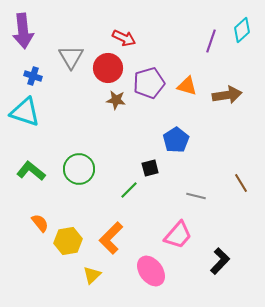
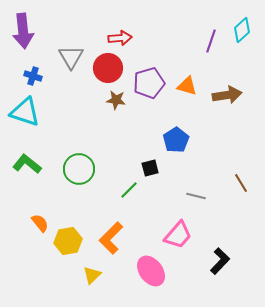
red arrow: moved 4 px left; rotated 30 degrees counterclockwise
green L-shape: moved 4 px left, 7 px up
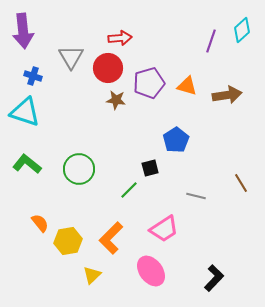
pink trapezoid: moved 14 px left, 6 px up; rotated 16 degrees clockwise
black L-shape: moved 6 px left, 17 px down
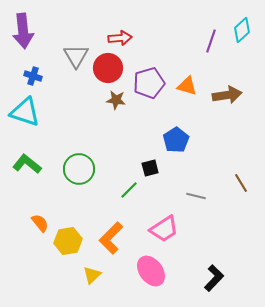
gray triangle: moved 5 px right, 1 px up
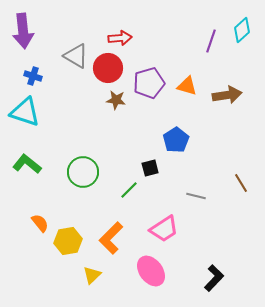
gray triangle: rotated 28 degrees counterclockwise
green circle: moved 4 px right, 3 px down
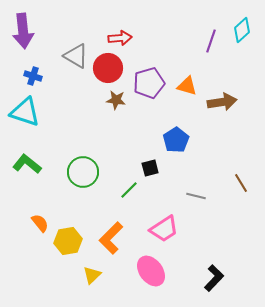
brown arrow: moved 5 px left, 7 px down
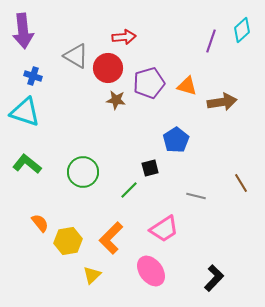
red arrow: moved 4 px right, 1 px up
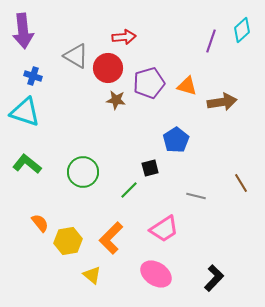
pink ellipse: moved 5 px right, 3 px down; rotated 20 degrees counterclockwise
yellow triangle: rotated 36 degrees counterclockwise
